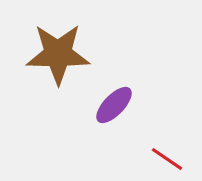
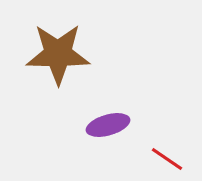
purple ellipse: moved 6 px left, 20 px down; rotated 30 degrees clockwise
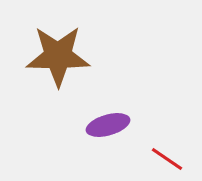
brown star: moved 2 px down
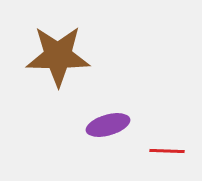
red line: moved 8 px up; rotated 32 degrees counterclockwise
